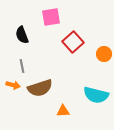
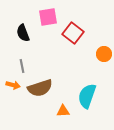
pink square: moved 3 px left
black semicircle: moved 1 px right, 2 px up
red square: moved 9 px up; rotated 10 degrees counterclockwise
cyan semicircle: moved 9 px left, 1 px down; rotated 95 degrees clockwise
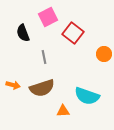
pink square: rotated 18 degrees counterclockwise
gray line: moved 22 px right, 9 px up
brown semicircle: moved 2 px right
cyan semicircle: rotated 90 degrees counterclockwise
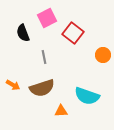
pink square: moved 1 px left, 1 px down
orange circle: moved 1 px left, 1 px down
orange arrow: rotated 16 degrees clockwise
orange triangle: moved 2 px left
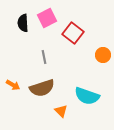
black semicircle: moved 10 px up; rotated 18 degrees clockwise
orange triangle: rotated 48 degrees clockwise
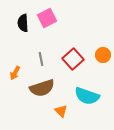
red square: moved 26 px down; rotated 10 degrees clockwise
gray line: moved 3 px left, 2 px down
orange arrow: moved 2 px right, 12 px up; rotated 88 degrees clockwise
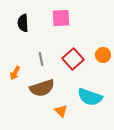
pink square: moved 14 px right; rotated 24 degrees clockwise
cyan semicircle: moved 3 px right, 1 px down
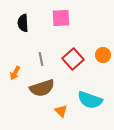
cyan semicircle: moved 3 px down
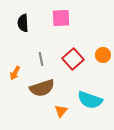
orange triangle: rotated 24 degrees clockwise
